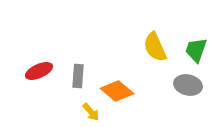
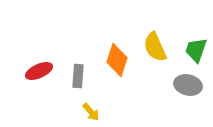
orange diamond: moved 31 px up; rotated 68 degrees clockwise
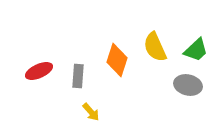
green trapezoid: rotated 152 degrees counterclockwise
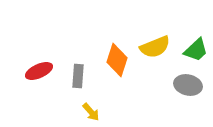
yellow semicircle: rotated 88 degrees counterclockwise
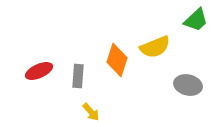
green trapezoid: moved 30 px up
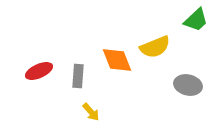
orange diamond: rotated 40 degrees counterclockwise
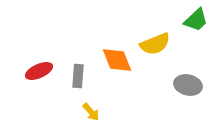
yellow semicircle: moved 3 px up
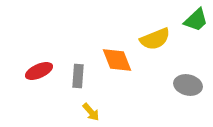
yellow semicircle: moved 5 px up
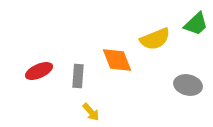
green trapezoid: moved 4 px down
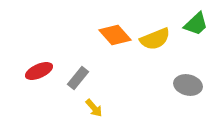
orange diamond: moved 2 px left, 25 px up; rotated 20 degrees counterclockwise
gray rectangle: moved 2 px down; rotated 35 degrees clockwise
yellow arrow: moved 3 px right, 4 px up
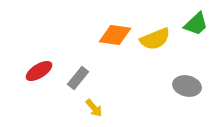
orange diamond: rotated 40 degrees counterclockwise
red ellipse: rotated 8 degrees counterclockwise
gray ellipse: moved 1 px left, 1 px down
